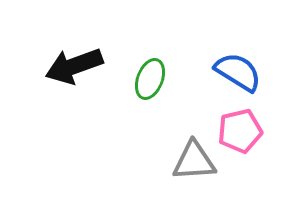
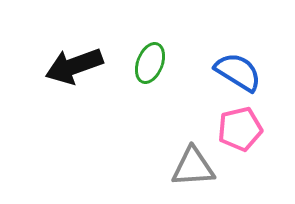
green ellipse: moved 16 px up
pink pentagon: moved 2 px up
gray triangle: moved 1 px left, 6 px down
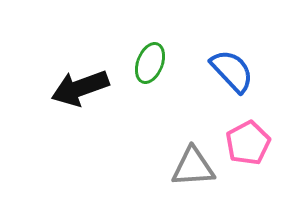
black arrow: moved 6 px right, 22 px down
blue semicircle: moved 6 px left, 1 px up; rotated 15 degrees clockwise
pink pentagon: moved 8 px right, 14 px down; rotated 15 degrees counterclockwise
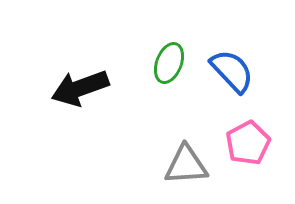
green ellipse: moved 19 px right
gray triangle: moved 7 px left, 2 px up
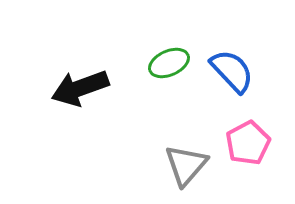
green ellipse: rotated 45 degrees clockwise
gray triangle: rotated 45 degrees counterclockwise
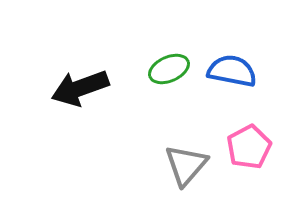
green ellipse: moved 6 px down
blue semicircle: rotated 36 degrees counterclockwise
pink pentagon: moved 1 px right, 4 px down
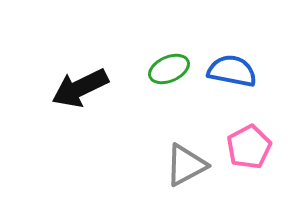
black arrow: rotated 6 degrees counterclockwise
gray triangle: rotated 21 degrees clockwise
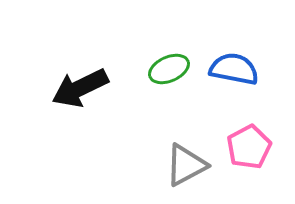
blue semicircle: moved 2 px right, 2 px up
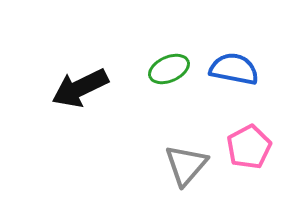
gray triangle: rotated 21 degrees counterclockwise
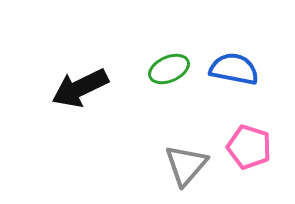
pink pentagon: rotated 27 degrees counterclockwise
